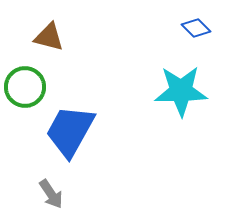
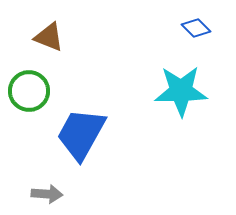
brown triangle: rotated 8 degrees clockwise
green circle: moved 4 px right, 4 px down
blue trapezoid: moved 11 px right, 3 px down
gray arrow: moved 4 px left; rotated 52 degrees counterclockwise
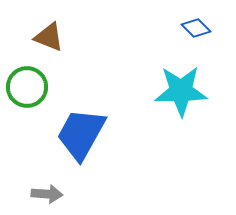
green circle: moved 2 px left, 4 px up
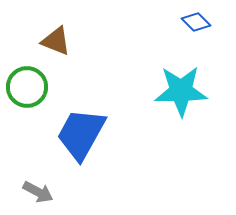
blue diamond: moved 6 px up
brown triangle: moved 7 px right, 4 px down
gray arrow: moved 9 px left, 2 px up; rotated 24 degrees clockwise
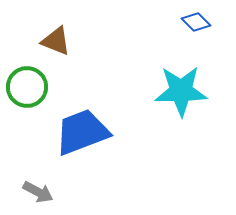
blue trapezoid: moved 1 px right, 2 px up; rotated 40 degrees clockwise
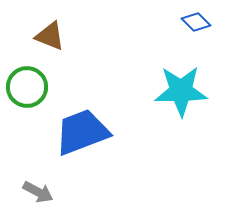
brown triangle: moved 6 px left, 5 px up
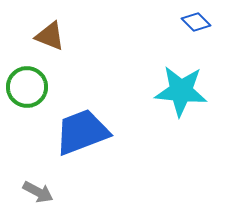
cyan star: rotated 6 degrees clockwise
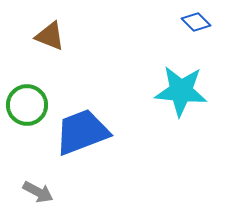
green circle: moved 18 px down
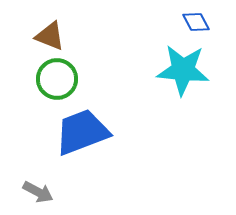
blue diamond: rotated 16 degrees clockwise
cyan star: moved 2 px right, 21 px up
green circle: moved 30 px right, 26 px up
